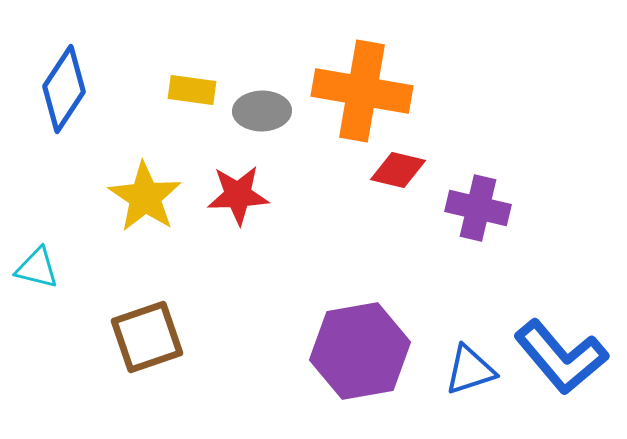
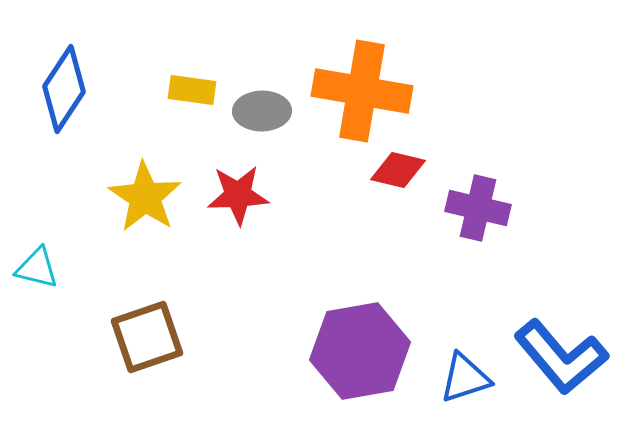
blue triangle: moved 5 px left, 8 px down
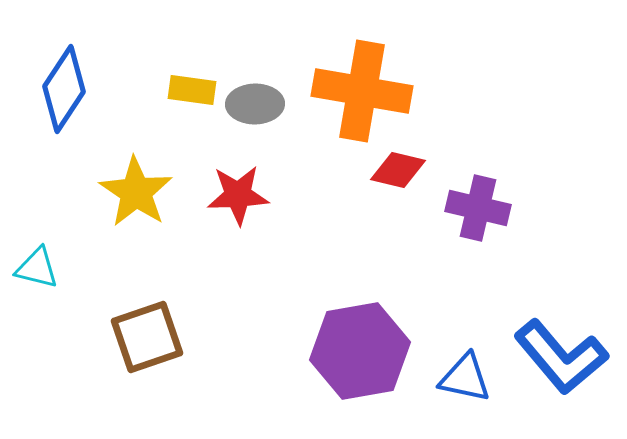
gray ellipse: moved 7 px left, 7 px up
yellow star: moved 9 px left, 5 px up
blue triangle: rotated 30 degrees clockwise
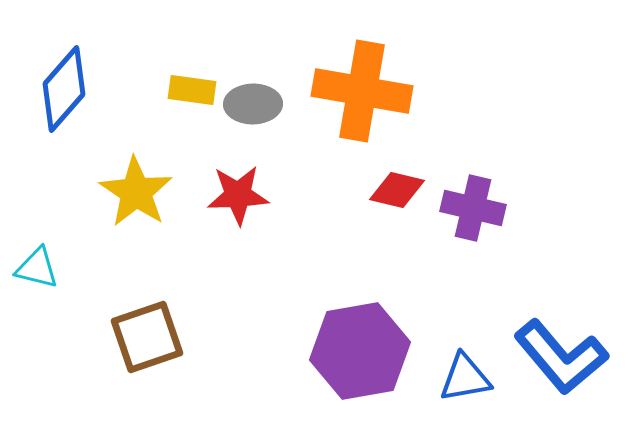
blue diamond: rotated 8 degrees clockwise
gray ellipse: moved 2 px left
red diamond: moved 1 px left, 20 px down
purple cross: moved 5 px left
blue triangle: rotated 22 degrees counterclockwise
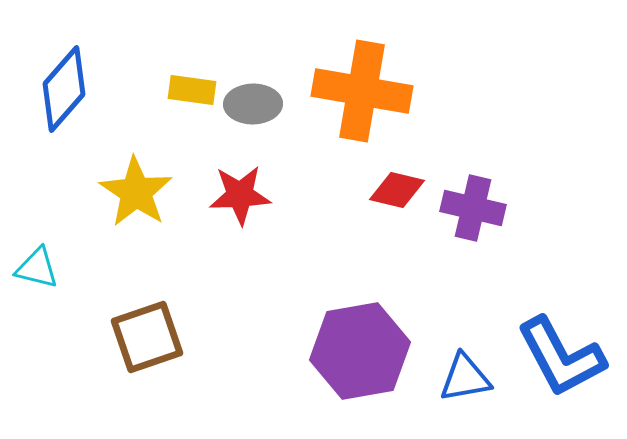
red star: moved 2 px right
blue L-shape: rotated 12 degrees clockwise
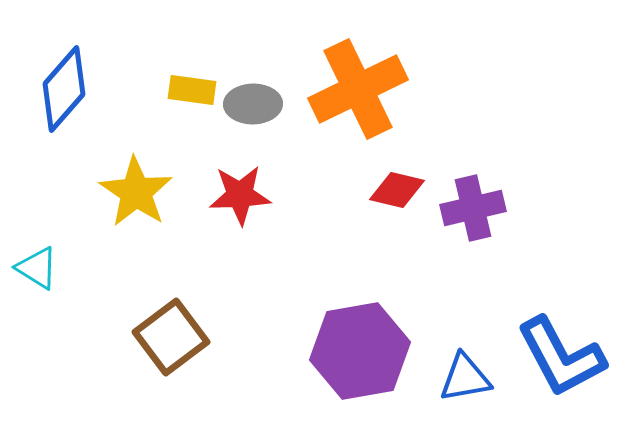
orange cross: moved 4 px left, 2 px up; rotated 36 degrees counterclockwise
purple cross: rotated 26 degrees counterclockwise
cyan triangle: rotated 18 degrees clockwise
brown square: moved 24 px right; rotated 18 degrees counterclockwise
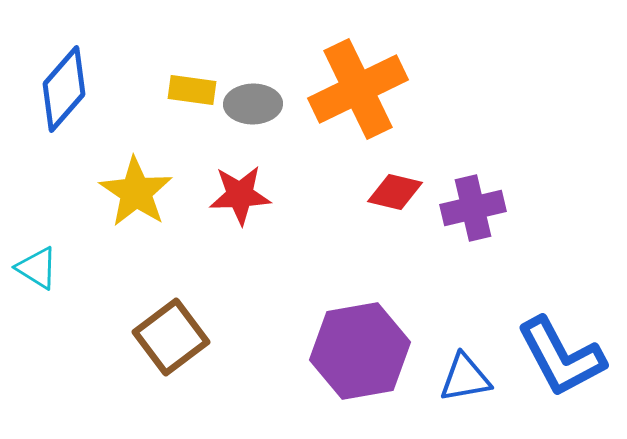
red diamond: moved 2 px left, 2 px down
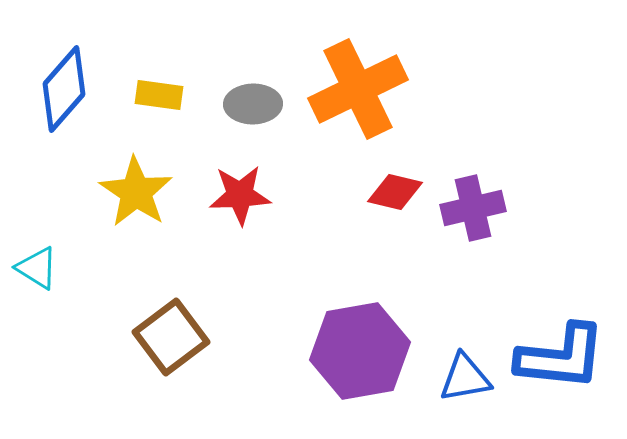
yellow rectangle: moved 33 px left, 5 px down
blue L-shape: rotated 56 degrees counterclockwise
